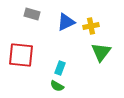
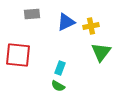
gray rectangle: rotated 21 degrees counterclockwise
red square: moved 3 px left
green semicircle: moved 1 px right
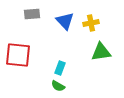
blue triangle: moved 1 px left, 1 px up; rotated 48 degrees counterclockwise
yellow cross: moved 3 px up
green triangle: rotated 45 degrees clockwise
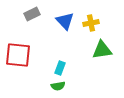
gray rectangle: rotated 21 degrees counterclockwise
green triangle: moved 1 px right, 2 px up
green semicircle: rotated 40 degrees counterclockwise
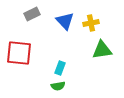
red square: moved 1 px right, 2 px up
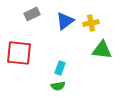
blue triangle: rotated 36 degrees clockwise
green triangle: rotated 15 degrees clockwise
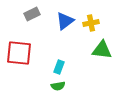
cyan rectangle: moved 1 px left, 1 px up
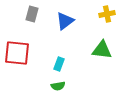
gray rectangle: rotated 49 degrees counterclockwise
yellow cross: moved 16 px right, 9 px up
red square: moved 2 px left
cyan rectangle: moved 3 px up
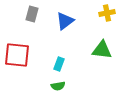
yellow cross: moved 1 px up
red square: moved 2 px down
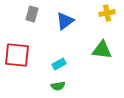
cyan rectangle: rotated 40 degrees clockwise
